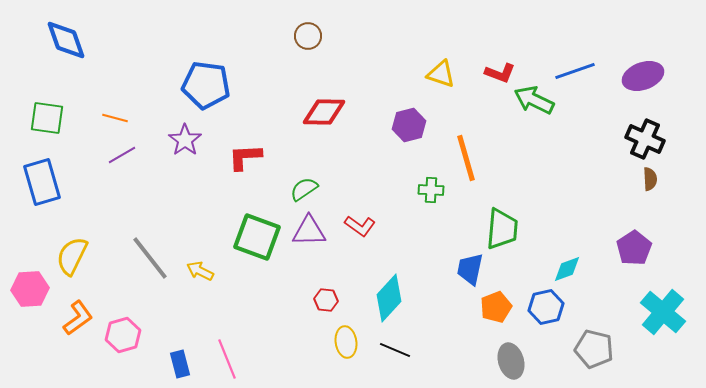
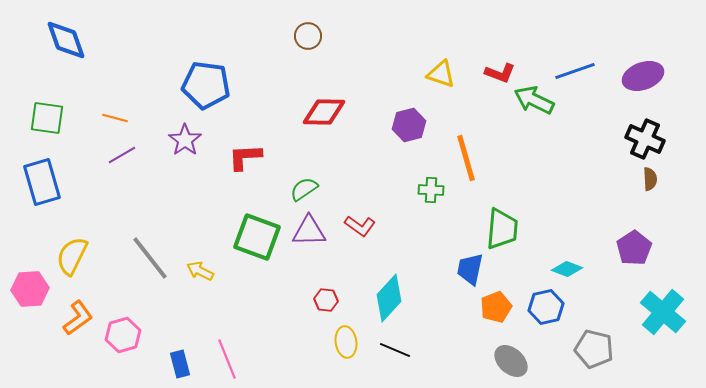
cyan diamond at (567, 269): rotated 40 degrees clockwise
gray ellipse at (511, 361): rotated 32 degrees counterclockwise
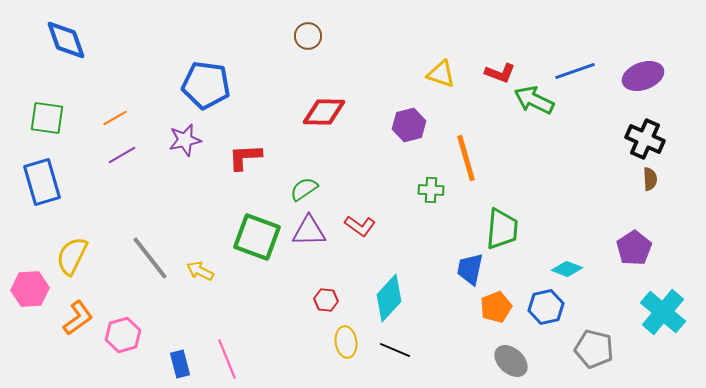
orange line at (115, 118): rotated 45 degrees counterclockwise
purple star at (185, 140): rotated 24 degrees clockwise
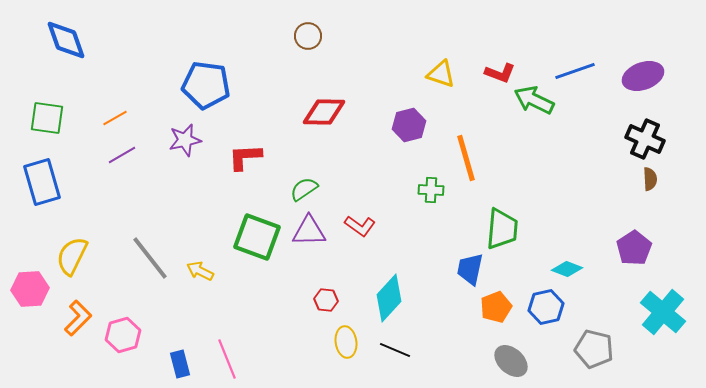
orange L-shape at (78, 318): rotated 9 degrees counterclockwise
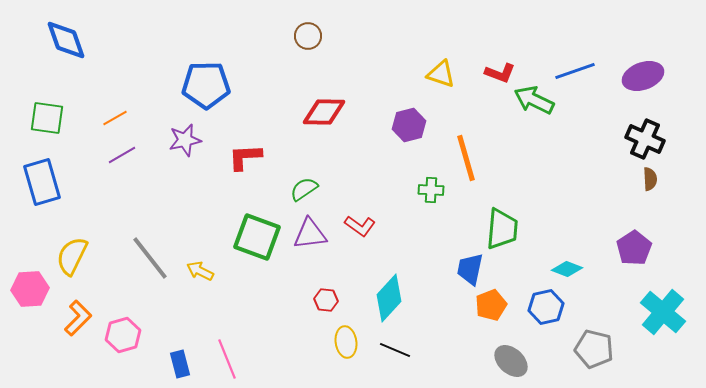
blue pentagon at (206, 85): rotated 9 degrees counterclockwise
purple triangle at (309, 231): moved 1 px right, 3 px down; rotated 6 degrees counterclockwise
orange pentagon at (496, 307): moved 5 px left, 2 px up
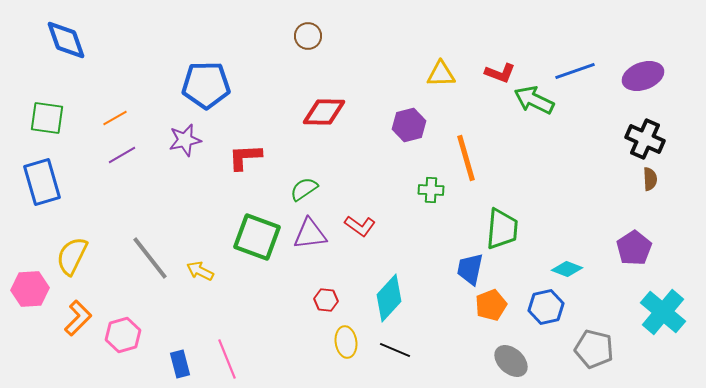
yellow triangle at (441, 74): rotated 20 degrees counterclockwise
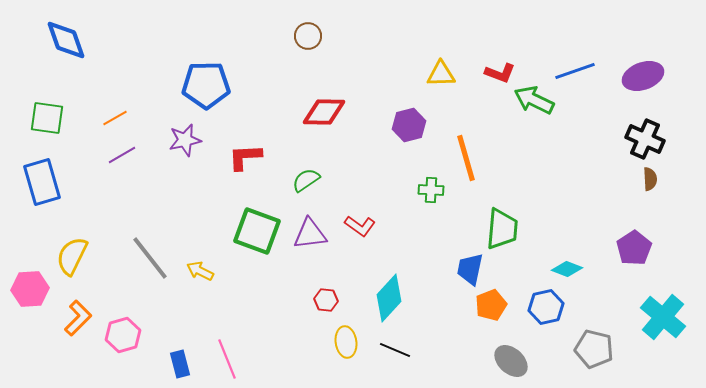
green semicircle at (304, 189): moved 2 px right, 9 px up
green square at (257, 237): moved 6 px up
cyan cross at (663, 312): moved 5 px down
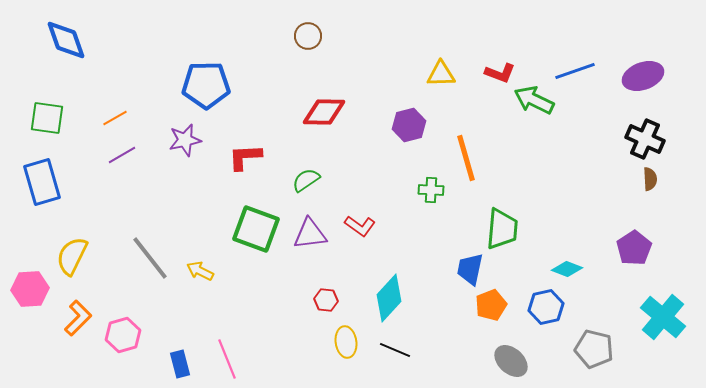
green square at (257, 231): moved 1 px left, 2 px up
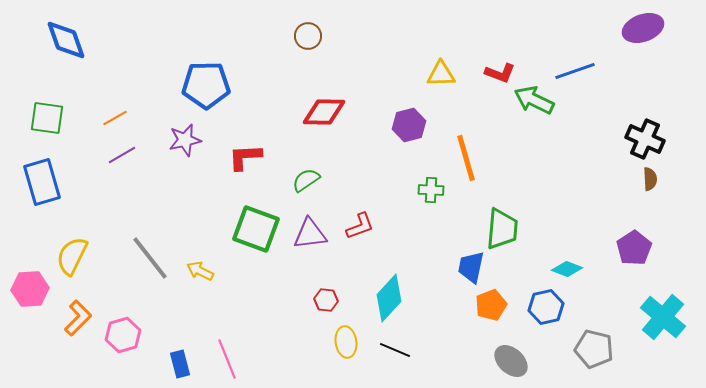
purple ellipse at (643, 76): moved 48 px up
red L-shape at (360, 226): rotated 56 degrees counterclockwise
blue trapezoid at (470, 269): moved 1 px right, 2 px up
